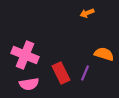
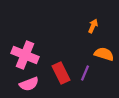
orange arrow: moved 6 px right, 13 px down; rotated 136 degrees clockwise
pink semicircle: rotated 12 degrees counterclockwise
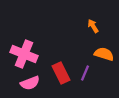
orange arrow: rotated 56 degrees counterclockwise
pink cross: moved 1 px left, 1 px up
pink semicircle: moved 1 px right, 1 px up
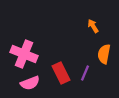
orange semicircle: rotated 96 degrees counterclockwise
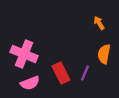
orange arrow: moved 6 px right, 3 px up
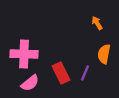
orange arrow: moved 2 px left
pink cross: rotated 20 degrees counterclockwise
pink semicircle: rotated 18 degrees counterclockwise
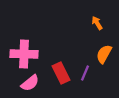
orange semicircle: rotated 18 degrees clockwise
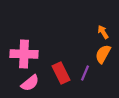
orange arrow: moved 6 px right, 9 px down
orange semicircle: moved 1 px left
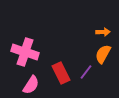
orange arrow: rotated 120 degrees clockwise
pink cross: moved 1 px right, 2 px up; rotated 16 degrees clockwise
purple line: moved 1 px right, 1 px up; rotated 14 degrees clockwise
pink semicircle: moved 1 px right, 2 px down; rotated 18 degrees counterclockwise
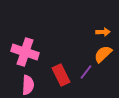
orange semicircle: rotated 18 degrees clockwise
red rectangle: moved 2 px down
pink semicircle: moved 3 px left; rotated 30 degrees counterclockwise
